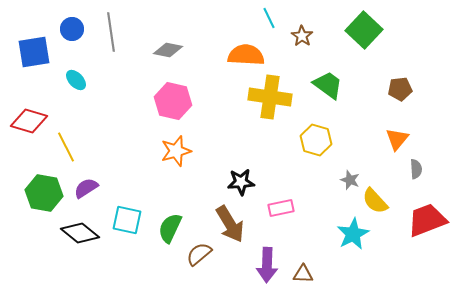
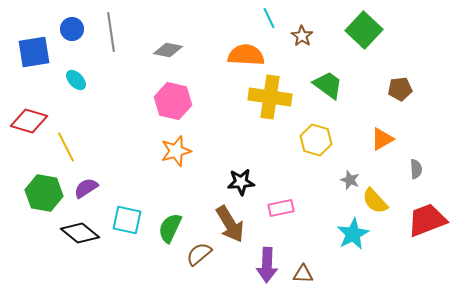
orange triangle: moved 15 px left; rotated 20 degrees clockwise
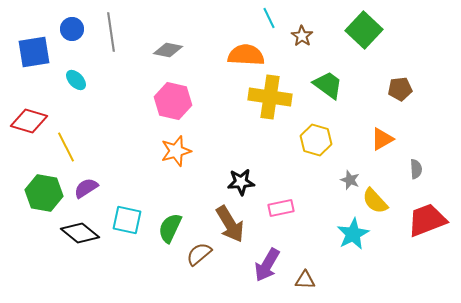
purple arrow: rotated 28 degrees clockwise
brown triangle: moved 2 px right, 6 px down
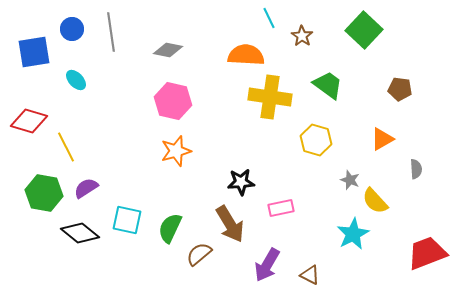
brown pentagon: rotated 15 degrees clockwise
red trapezoid: moved 33 px down
brown triangle: moved 5 px right, 5 px up; rotated 25 degrees clockwise
